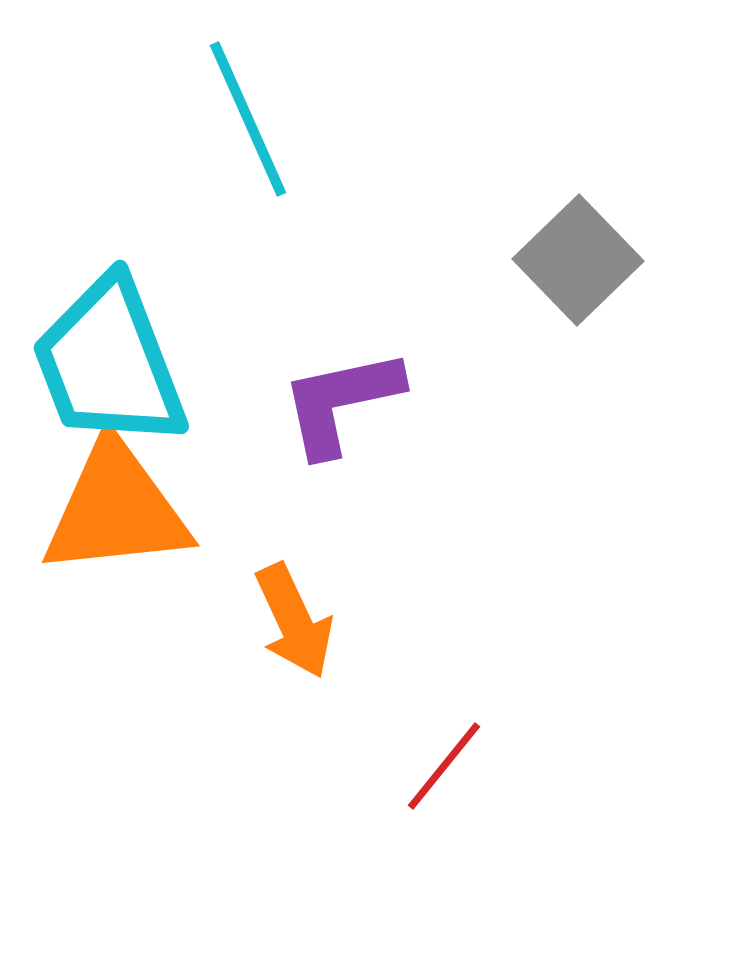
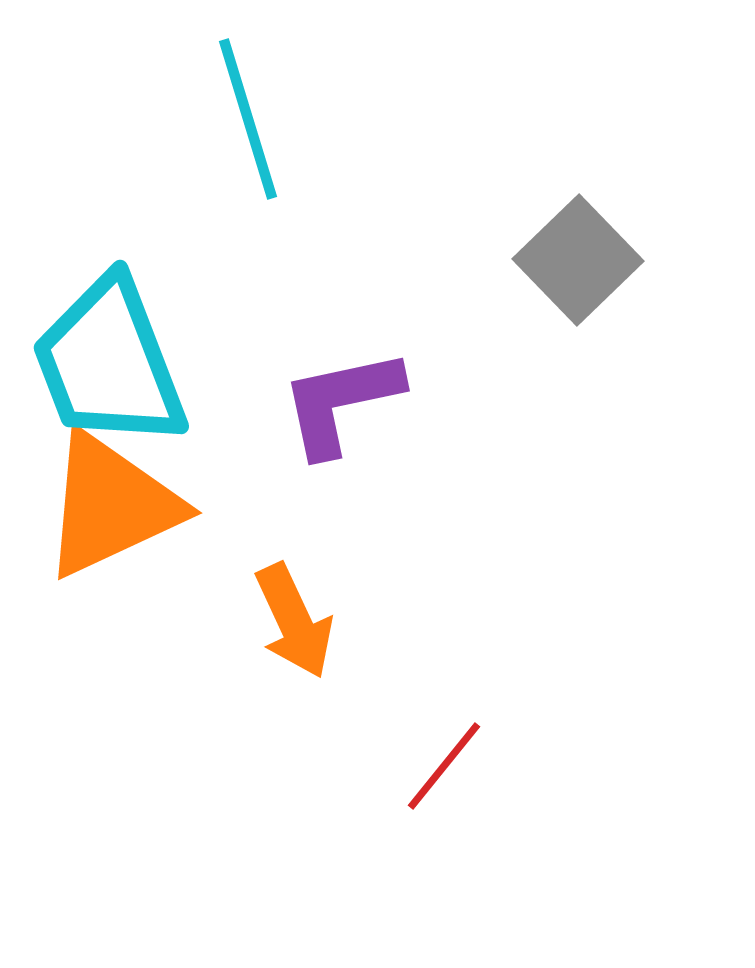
cyan line: rotated 7 degrees clockwise
orange triangle: moved 5 px left, 4 px up; rotated 19 degrees counterclockwise
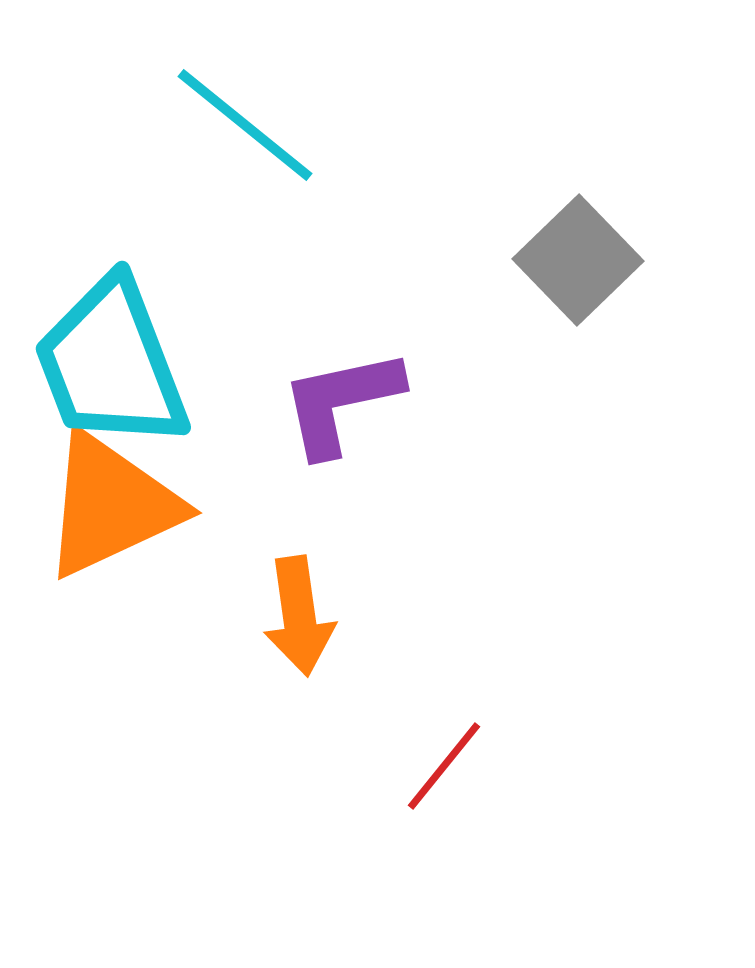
cyan line: moved 3 px left, 6 px down; rotated 34 degrees counterclockwise
cyan trapezoid: moved 2 px right, 1 px down
orange arrow: moved 5 px right, 5 px up; rotated 17 degrees clockwise
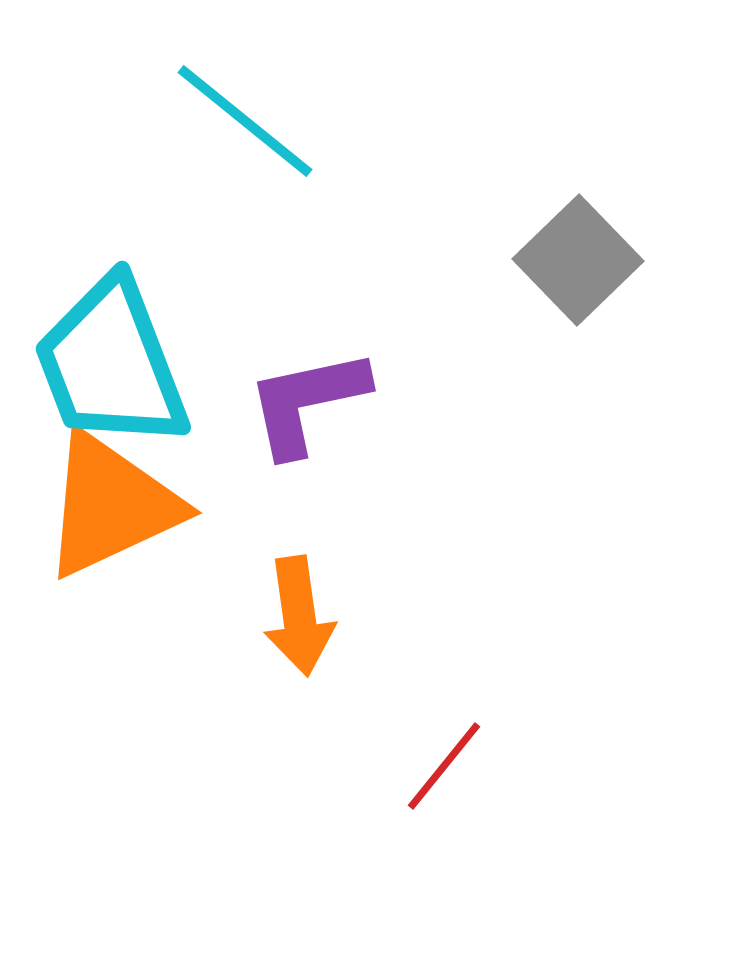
cyan line: moved 4 px up
purple L-shape: moved 34 px left
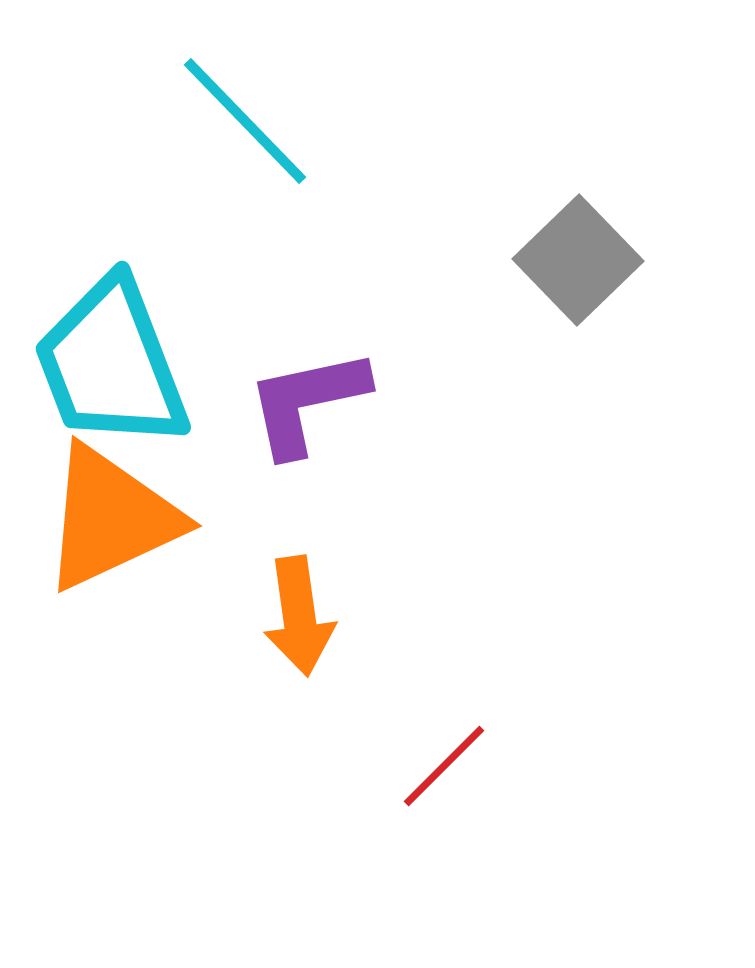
cyan line: rotated 7 degrees clockwise
orange triangle: moved 13 px down
red line: rotated 6 degrees clockwise
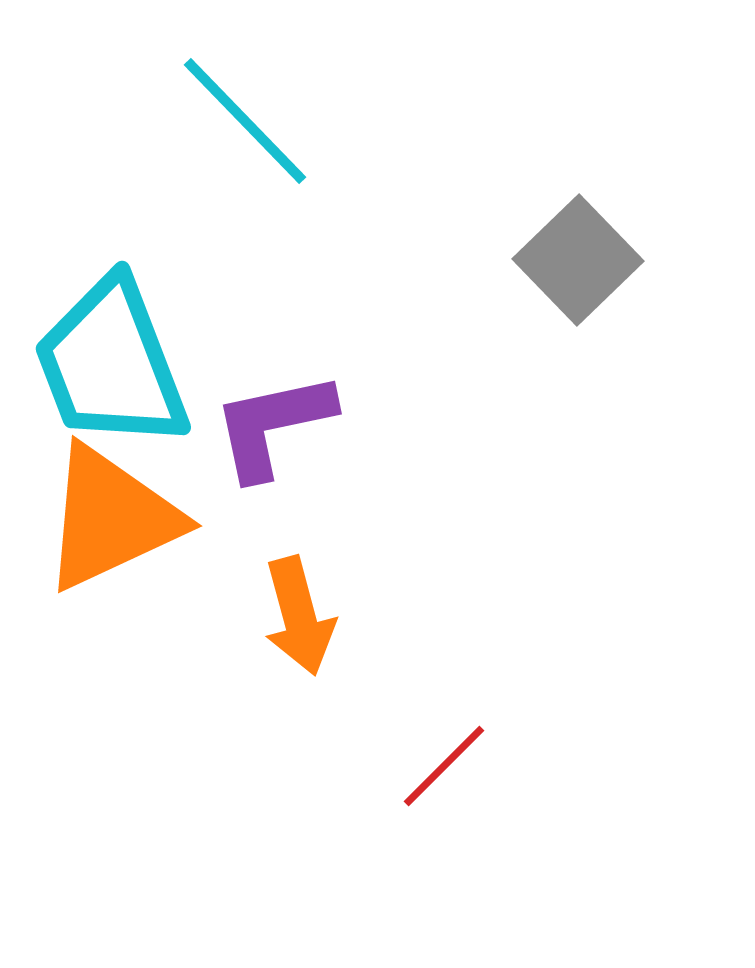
purple L-shape: moved 34 px left, 23 px down
orange arrow: rotated 7 degrees counterclockwise
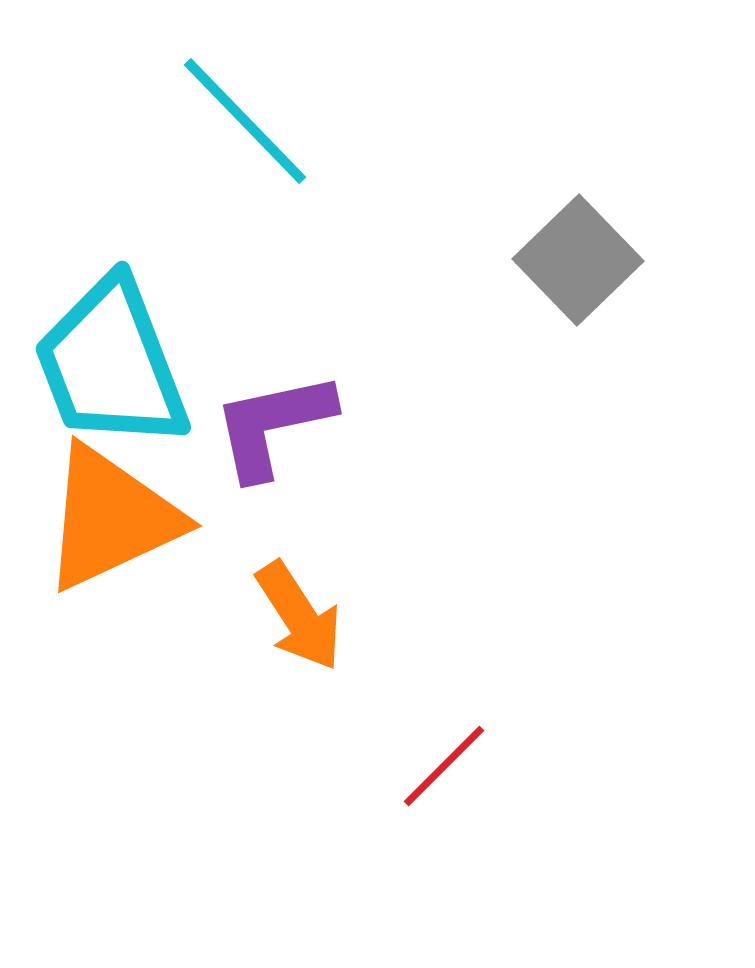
orange arrow: rotated 18 degrees counterclockwise
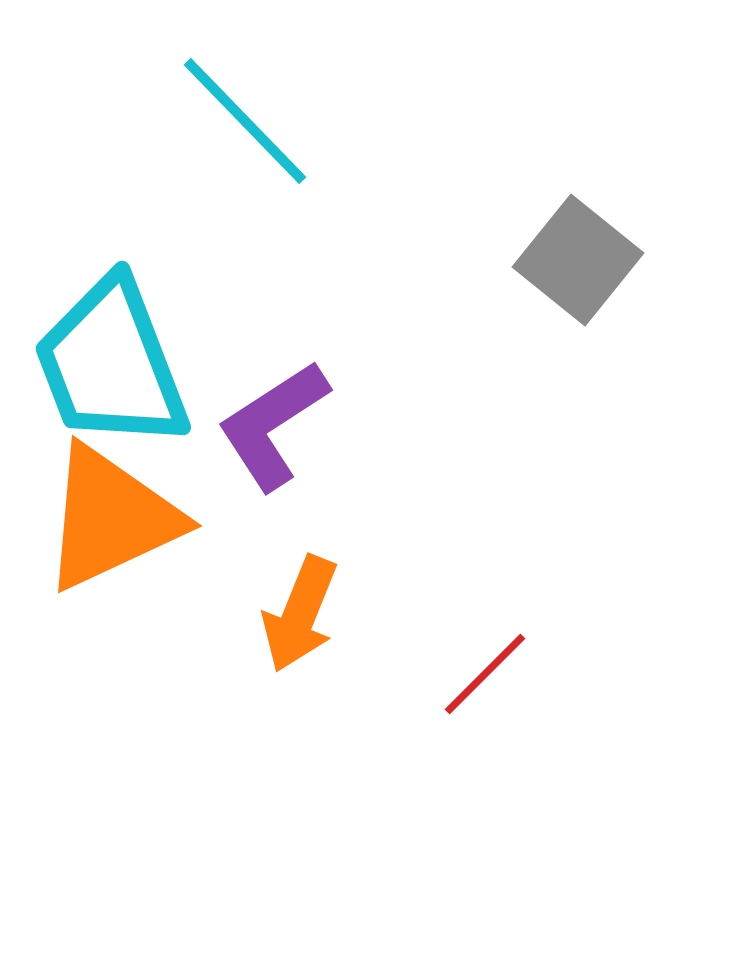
gray square: rotated 7 degrees counterclockwise
purple L-shape: rotated 21 degrees counterclockwise
orange arrow: moved 1 px right, 2 px up; rotated 55 degrees clockwise
red line: moved 41 px right, 92 px up
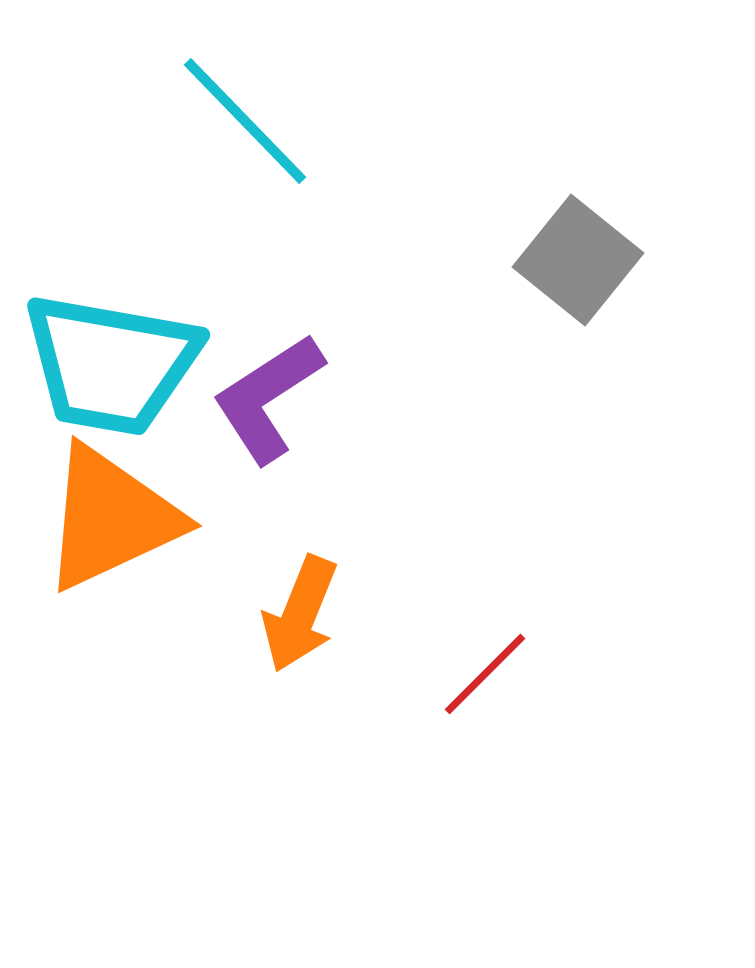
cyan trapezoid: rotated 59 degrees counterclockwise
purple L-shape: moved 5 px left, 27 px up
